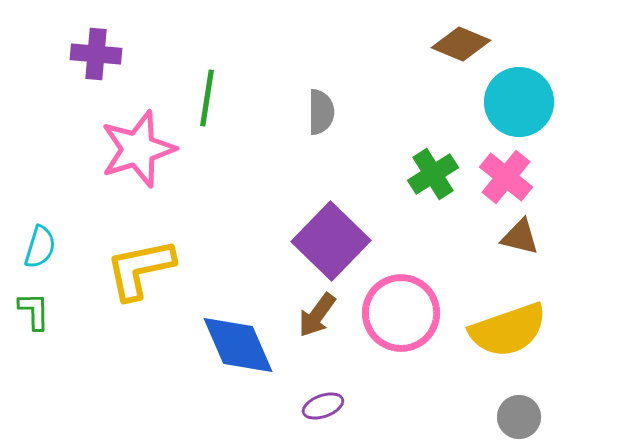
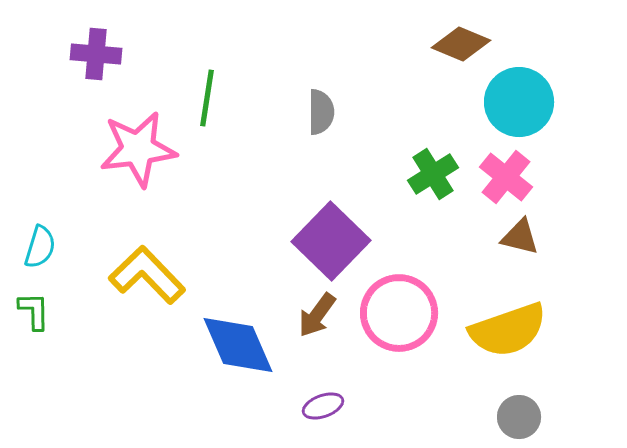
pink star: rotated 10 degrees clockwise
yellow L-shape: moved 7 px right, 6 px down; rotated 58 degrees clockwise
pink circle: moved 2 px left
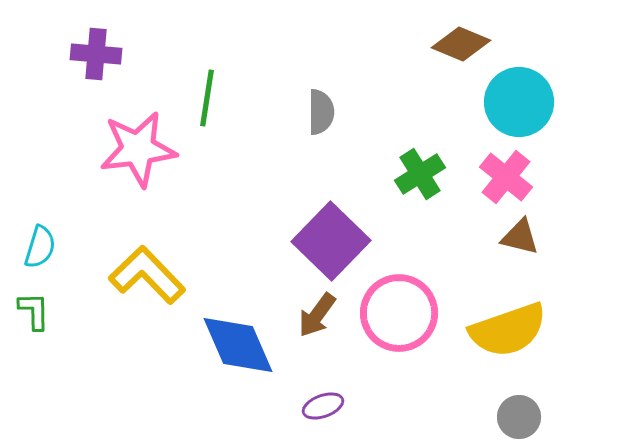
green cross: moved 13 px left
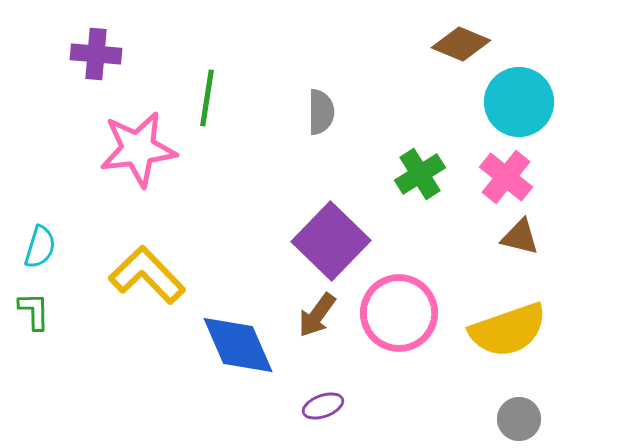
gray circle: moved 2 px down
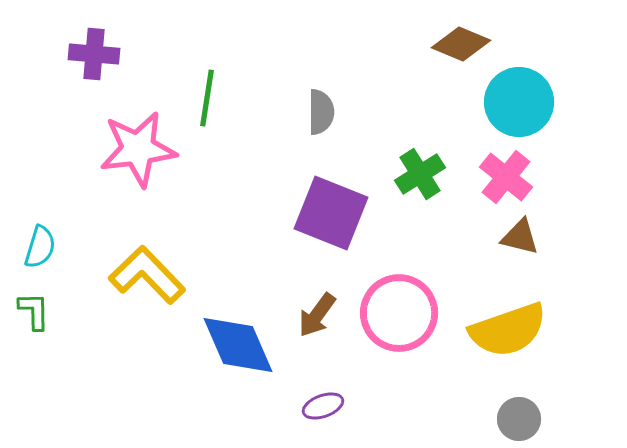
purple cross: moved 2 px left
purple square: moved 28 px up; rotated 22 degrees counterclockwise
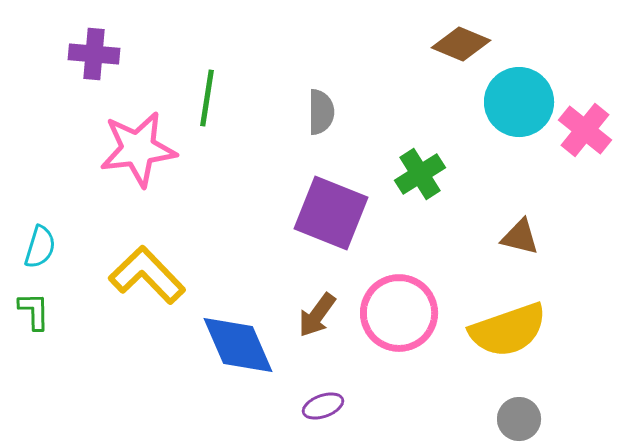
pink cross: moved 79 px right, 47 px up
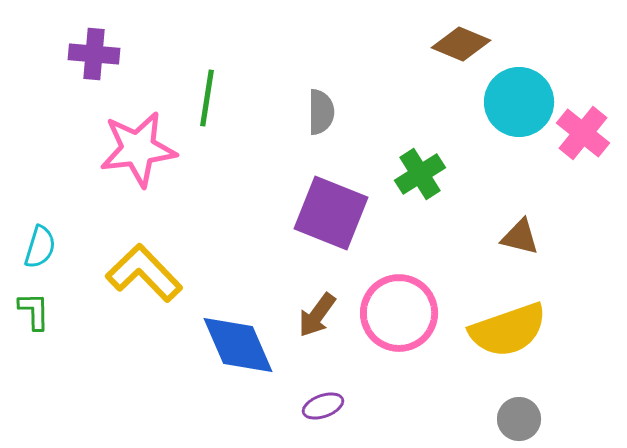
pink cross: moved 2 px left, 3 px down
yellow L-shape: moved 3 px left, 2 px up
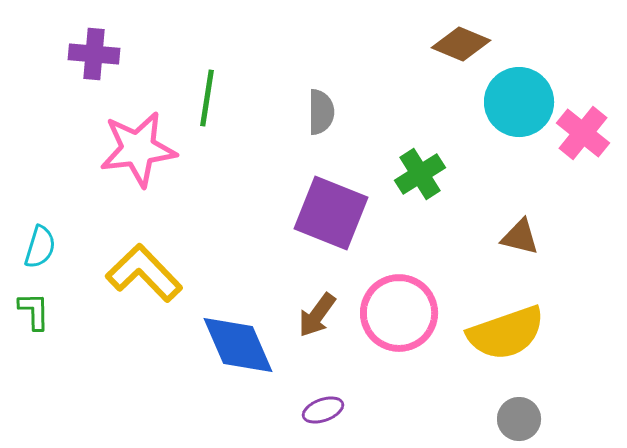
yellow semicircle: moved 2 px left, 3 px down
purple ellipse: moved 4 px down
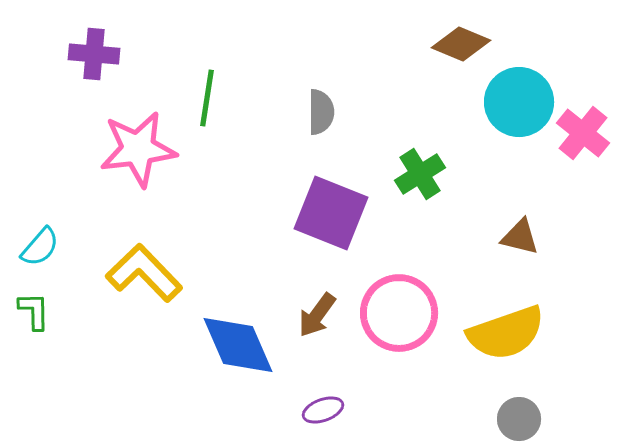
cyan semicircle: rotated 24 degrees clockwise
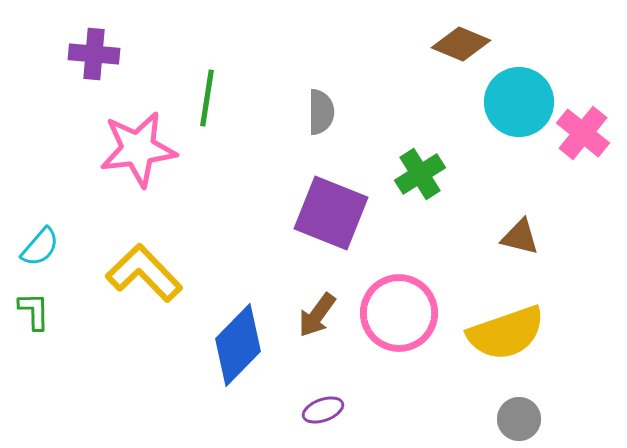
blue diamond: rotated 68 degrees clockwise
